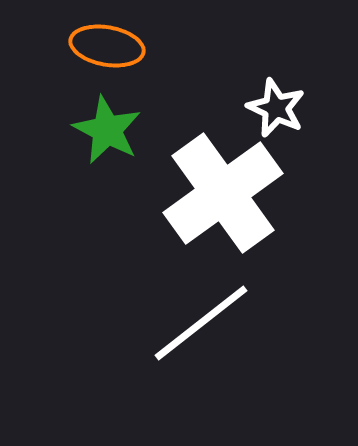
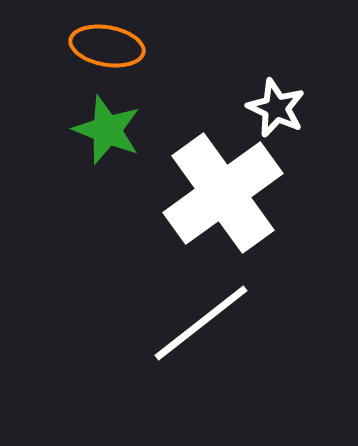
green star: rotated 6 degrees counterclockwise
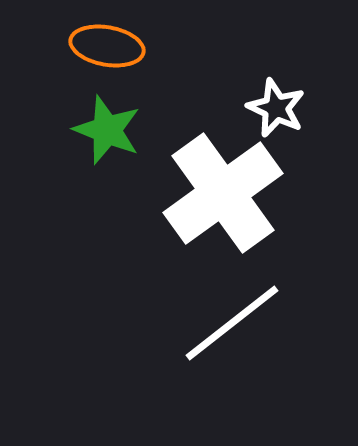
white line: moved 31 px right
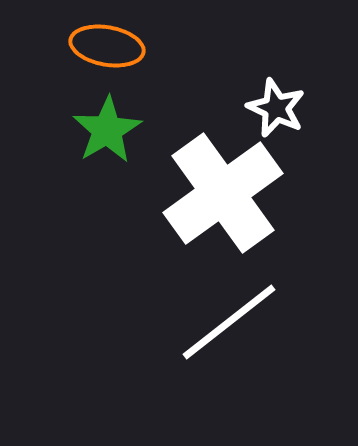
green star: rotated 20 degrees clockwise
white line: moved 3 px left, 1 px up
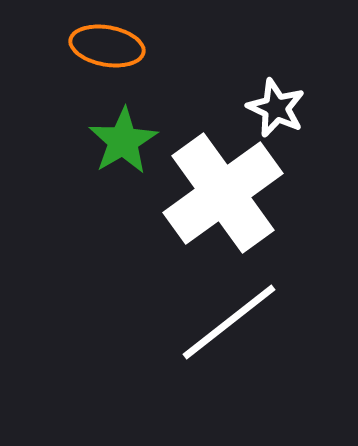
green star: moved 16 px right, 11 px down
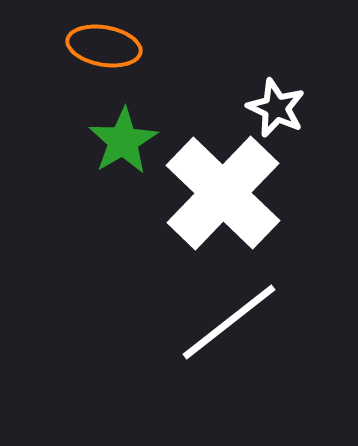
orange ellipse: moved 3 px left
white cross: rotated 10 degrees counterclockwise
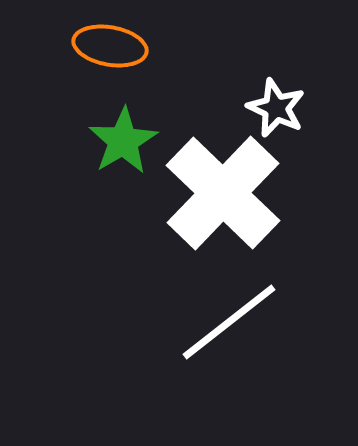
orange ellipse: moved 6 px right
